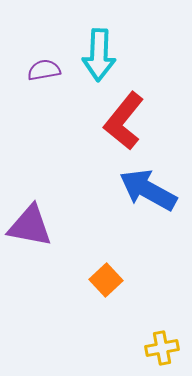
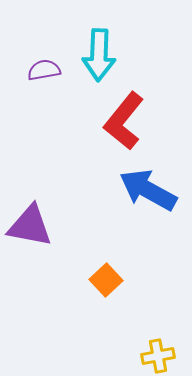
yellow cross: moved 4 px left, 8 px down
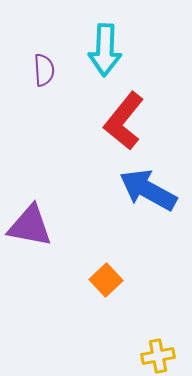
cyan arrow: moved 6 px right, 5 px up
purple semicircle: rotated 96 degrees clockwise
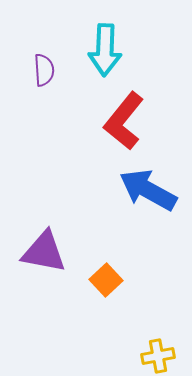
purple triangle: moved 14 px right, 26 px down
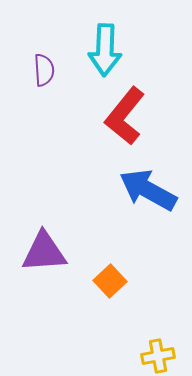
red L-shape: moved 1 px right, 5 px up
purple triangle: rotated 15 degrees counterclockwise
orange square: moved 4 px right, 1 px down
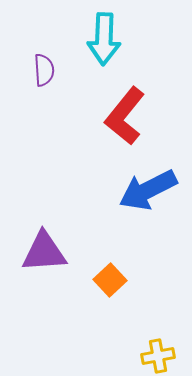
cyan arrow: moved 1 px left, 11 px up
blue arrow: rotated 56 degrees counterclockwise
orange square: moved 1 px up
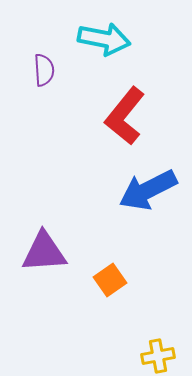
cyan arrow: rotated 81 degrees counterclockwise
orange square: rotated 8 degrees clockwise
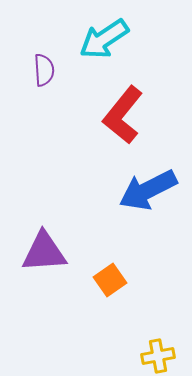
cyan arrow: rotated 135 degrees clockwise
red L-shape: moved 2 px left, 1 px up
